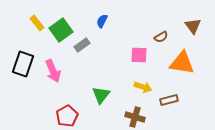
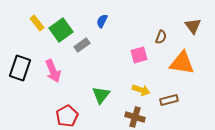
brown semicircle: rotated 40 degrees counterclockwise
pink square: rotated 18 degrees counterclockwise
black rectangle: moved 3 px left, 4 px down
yellow arrow: moved 2 px left, 3 px down
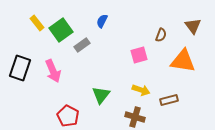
brown semicircle: moved 2 px up
orange triangle: moved 1 px right, 2 px up
red pentagon: moved 1 px right; rotated 15 degrees counterclockwise
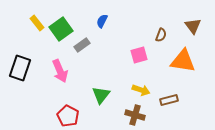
green square: moved 1 px up
pink arrow: moved 7 px right
brown cross: moved 2 px up
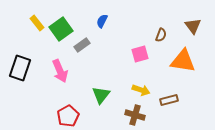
pink square: moved 1 px right, 1 px up
red pentagon: rotated 15 degrees clockwise
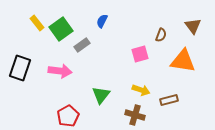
pink arrow: rotated 60 degrees counterclockwise
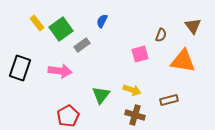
yellow arrow: moved 9 px left
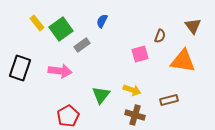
brown semicircle: moved 1 px left, 1 px down
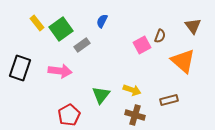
pink square: moved 2 px right, 9 px up; rotated 12 degrees counterclockwise
orange triangle: rotated 32 degrees clockwise
red pentagon: moved 1 px right, 1 px up
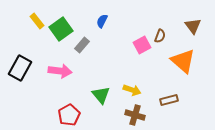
yellow rectangle: moved 2 px up
gray rectangle: rotated 14 degrees counterclockwise
black rectangle: rotated 10 degrees clockwise
green triangle: rotated 18 degrees counterclockwise
